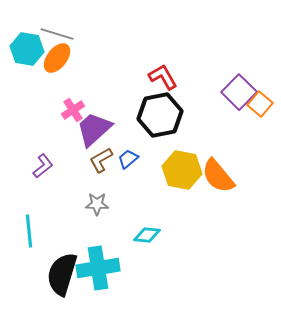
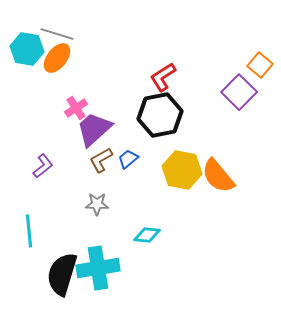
red L-shape: rotated 92 degrees counterclockwise
orange square: moved 39 px up
pink cross: moved 3 px right, 2 px up
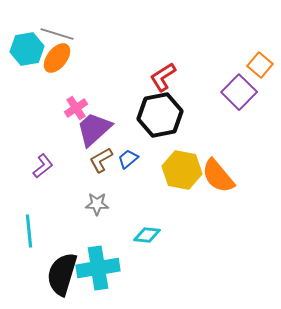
cyan hexagon: rotated 20 degrees counterclockwise
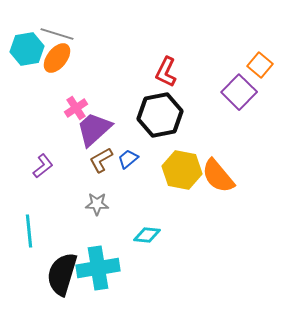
red L-shape: moved 3 px right, 5 px up; rotated 32 degrees counterclockwise
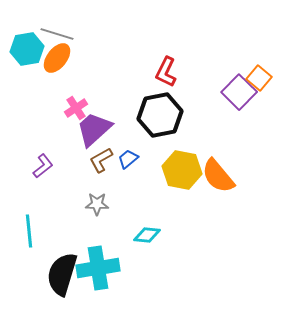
orange square: moved 1 px left, 13 px down
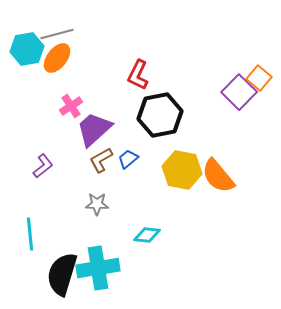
gray line: rotated 32 degrees counterclockwise
red L-shape: moved 28 px left, 3 px down
pink cross: moved 5 px left, 2 px up
cyan line: moved 1 px right, 3 px down
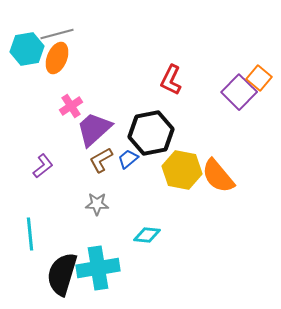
orange ellipse: rotated 16 degrees counterclockwise
red L-shape: moved 33 px right, 5 px down
black hexagon: moved 9 px left, 18 px down
